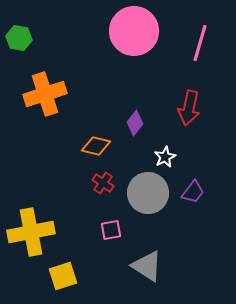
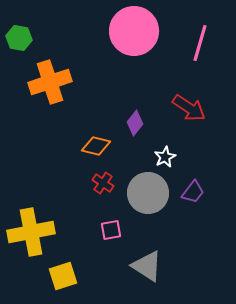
orange cross: moved 5 px right, 12 px up
red arrow: rotated 68 degrees counterclockwise
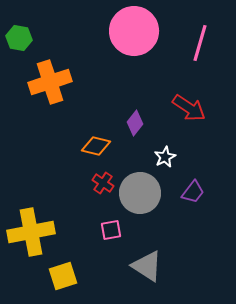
gray circle: moved 8 px left
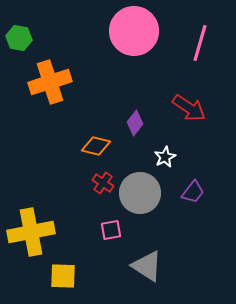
yellow square: rotated 20 degrees clockwise
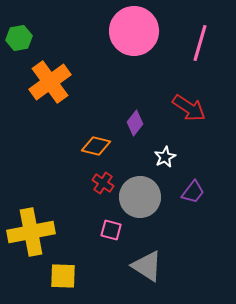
green hexagon: rotated 20 degrees counterclockwise
orange cross: rotated 18 degrees counterclockwise
gray circle: moved 4 px down
pink square: rotated 25 degrees clockwise
